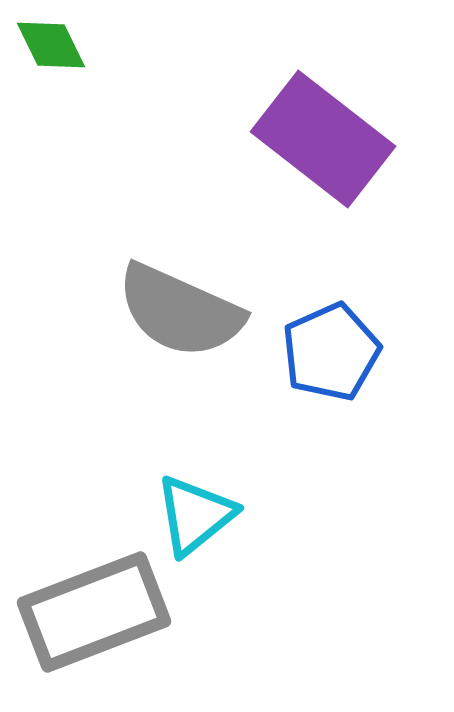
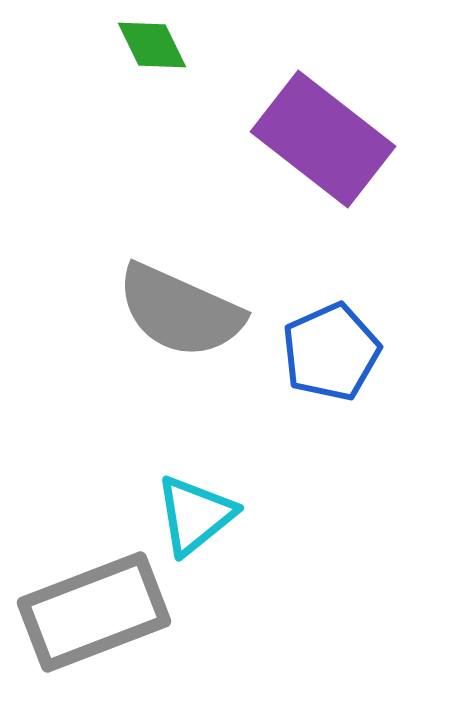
green diamond: moved 101 px right
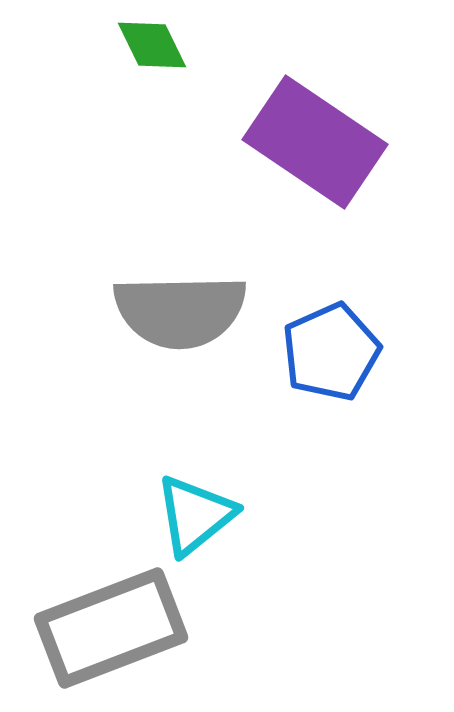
purple rectangle: moved 8 px left, 3 px down; rotated 4 degrees counterclockwise
gray semicircle: rotated 25 degrees counterclockwise
gray rectangle: moved 17 px right, 16 px down
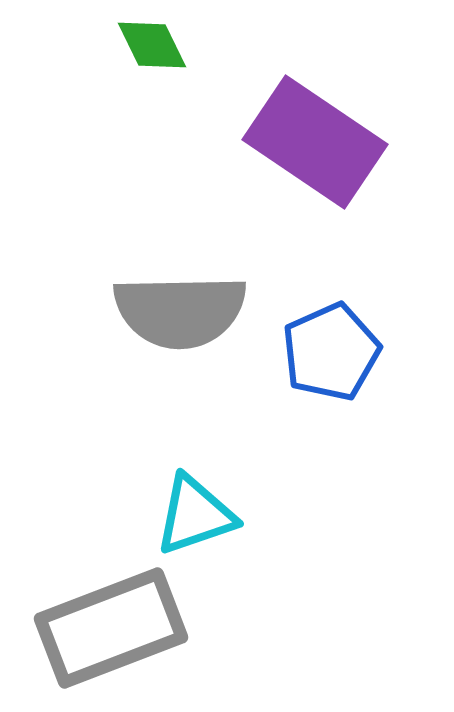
cyan triangle: rotated 20 degrees clockwise
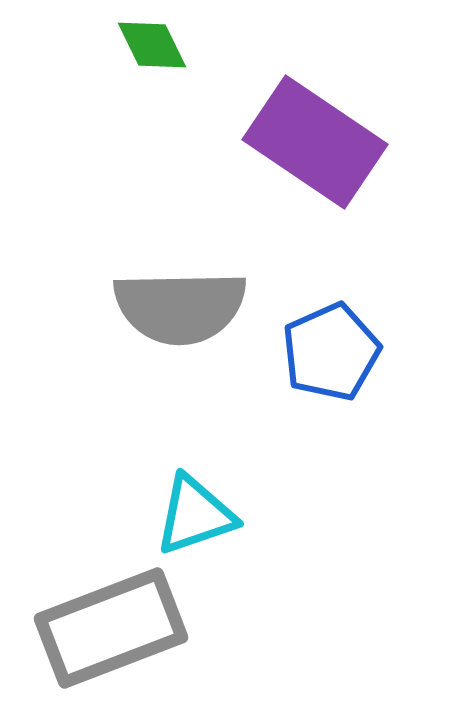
gray semicircle: moved 4 px up
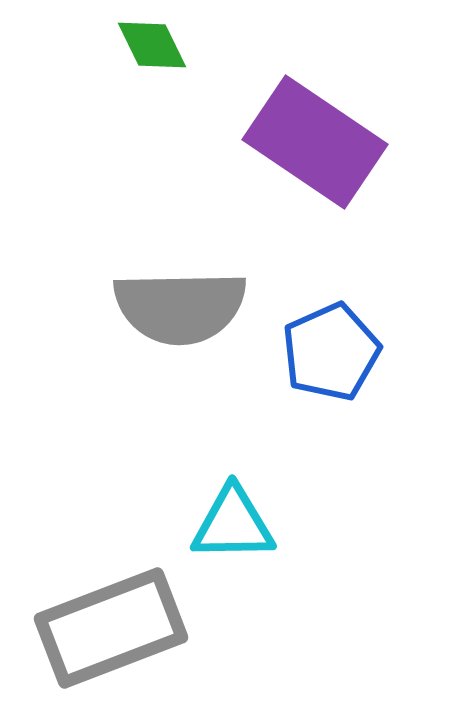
cyan triangle: moved 38 px right, 9 px down; rotated 18 degrees clockwise
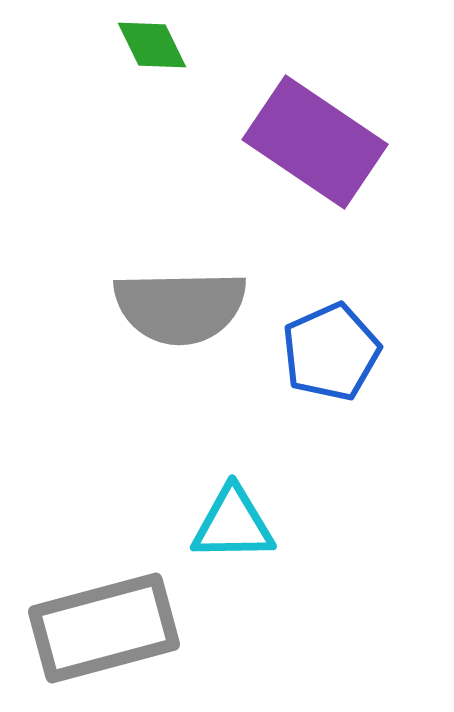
gray rectangle: moved 7 px left; rotated 6 degrees clockwise
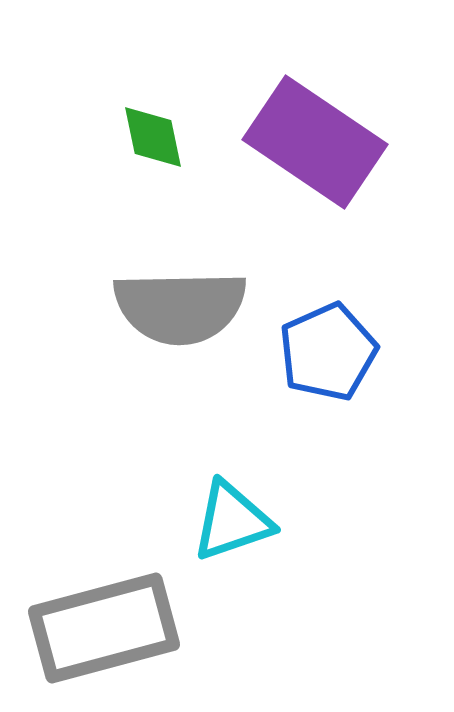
green diamond: moved 1 px right, 92 px down; rotated 14 degrees clockwise
blue pentagon: moved 3 px left
cyan triangle: moved 1 px left, 3 px up; rotated 18 degrees counterclockwise
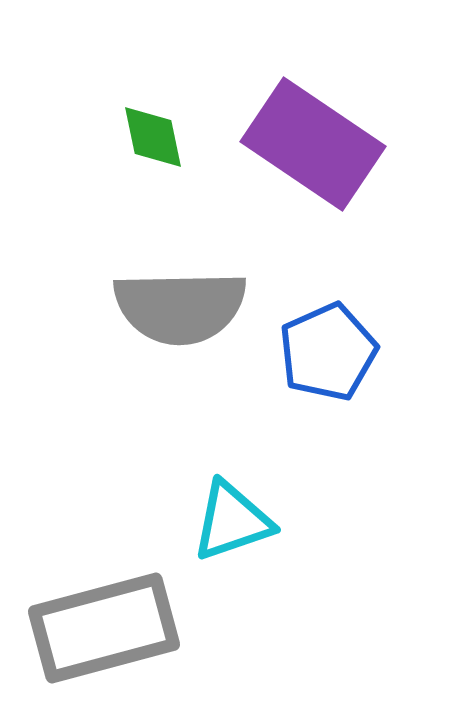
purple rectangle: moved 2 px left, 2 px down
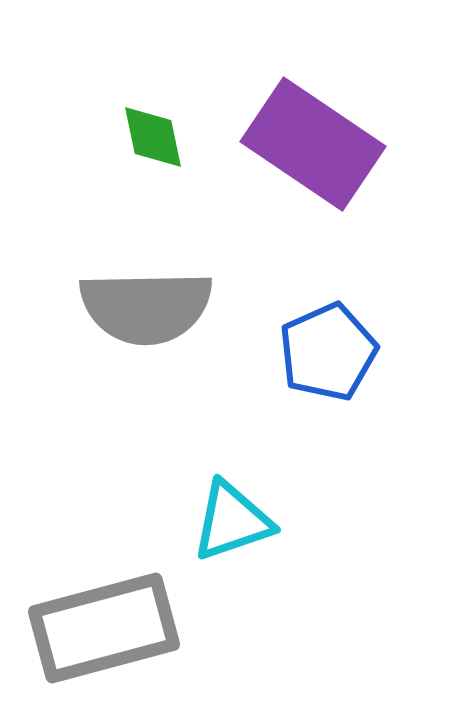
gray semicircle: moved 34 px left
